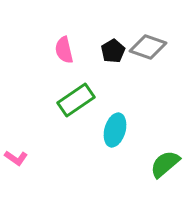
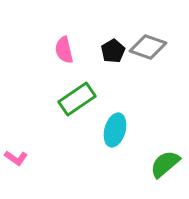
green rectangle: moved 1 px right, 1 px up
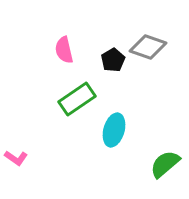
black pentagon: moved 9 px down
cyan ellipse: moved 1 px left
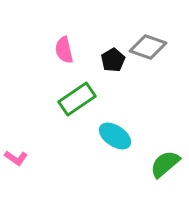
cyan ellipse: moved 1 px right, 6 px down; rotated 72 degrees counterclockwise
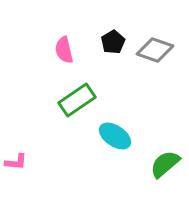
gray diamond: moved 7 px right, 3 px down
black pentagon: moved 18 px up
green rectangle: moved 1 px down
pink L-shape: moved 4 px down; rotated 30 degrees counterclockwise
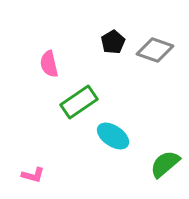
pink semicircle: moved 15 px left, 14 px down
green rectangle: moved 2 px right, 2 px down
cyan ellipse: moved 2 px left
pink L-shape: moved 17 px right, 13 px down; rotated 10 degrees clockwise
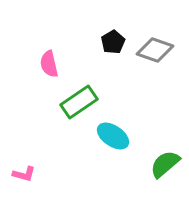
pink L-shape: moved 9 px left, 1 px up
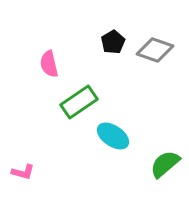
pink L-shape: moved 1 px left, 2 px up
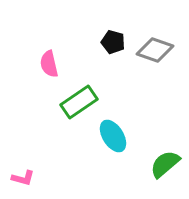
black pentagon: rotated 25 degrees counterclockwise
cyan ellipse: rotated 24 degrees clockwise
pink L-shape: moved 6 px down
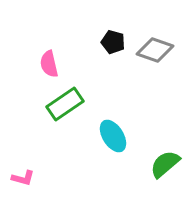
green rectangle: moved 14 px left, 2 px down
